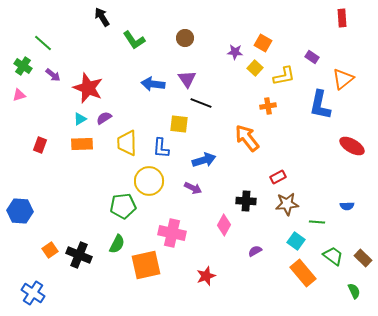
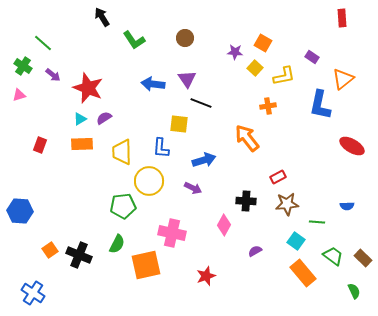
yellow trapezoid at (127, 143): moved 5 px left, 9 px down
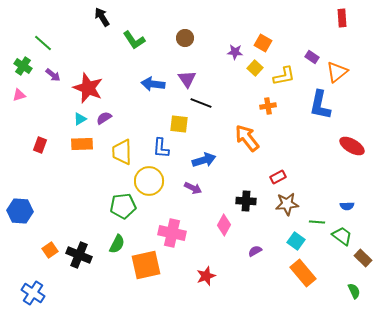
orange triangle at (343, 79): moved 6 px left, 7 px up
green trapezoid at (333, 256): moved 9 px right, 20 px up
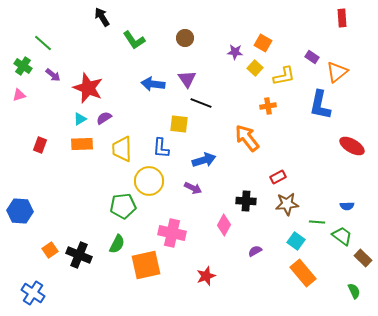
yellow trapezoid at (122, 152): moved 3 px up
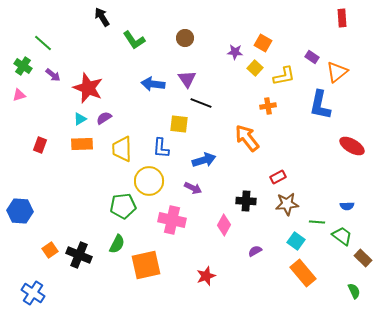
pink cross at (172, 233): moved 13 px up
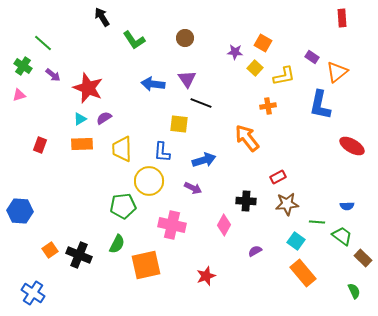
blue L-shape at (161, 148): moved 1 px right, 4 px down
pink cross at (172, 220): moved 5 px down
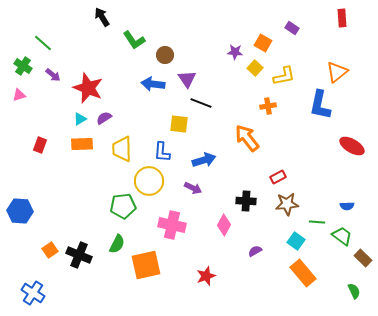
brown circle at (185, 38): moved 20 px left, 17 px down
purple rectangle at (312, 57): moved 20 px left, 29 px up
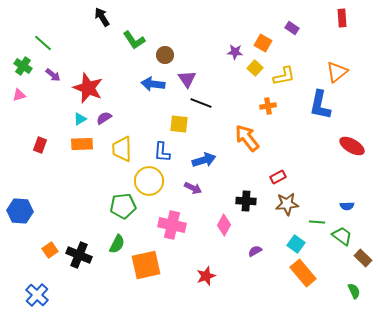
cyan square at (296, 241): moved 3 px down
blue cross at (33, 293): moved 4 px right, 2 px down; rotated 10 degrees clockwise
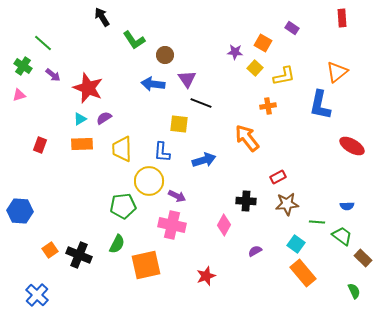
purple arrow at (193, 188): moved 16 px left, 8 px down
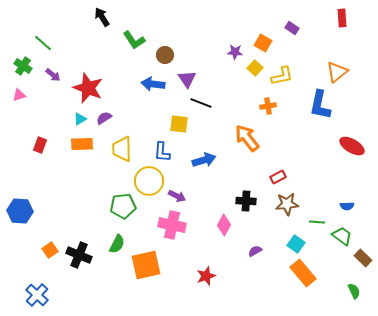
yellow L-shape at (284, 76): moved 2 px left
